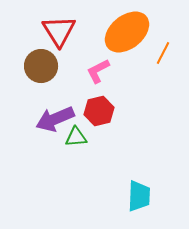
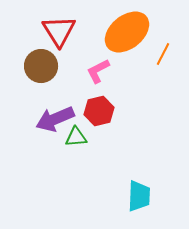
orange line: moved 1 px down
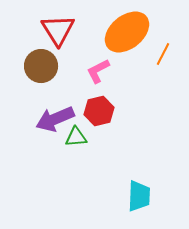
red triangle: moved 1 px left, 1 px up
